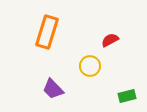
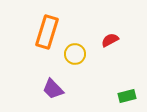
yellow circle: moved 15 px left, 12 px up
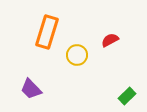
yellow circle: moved 2 px right, 1 px down
purple trapezoid: moved 22 px left
green rectangle: rotated 30 degrees counterclockwise
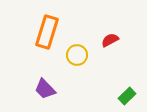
purple trapezoid: moved 14 px right
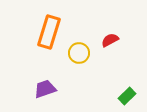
orange rectangle: moved 2 px right
yellow circle: moved 2 px right, 2 px up
purple trapezoid: rotated 115 degrees clockwise
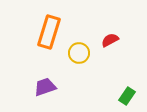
purple trapezoid: moved 2 px up
green rectangle: rotated 12 degrees counterclockwise
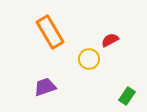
orange rectangle: moved 1 px right; rotated 48 degrees counterclockwise
yellow circle: moved 10 px right, 6 px down
